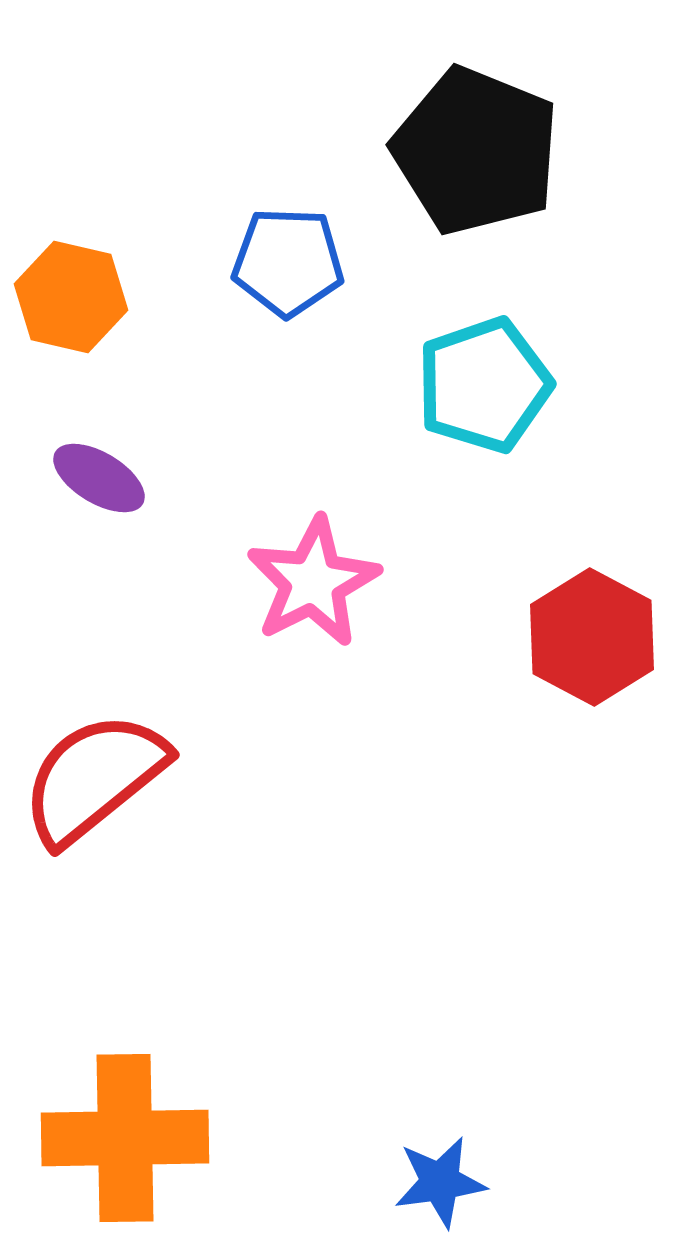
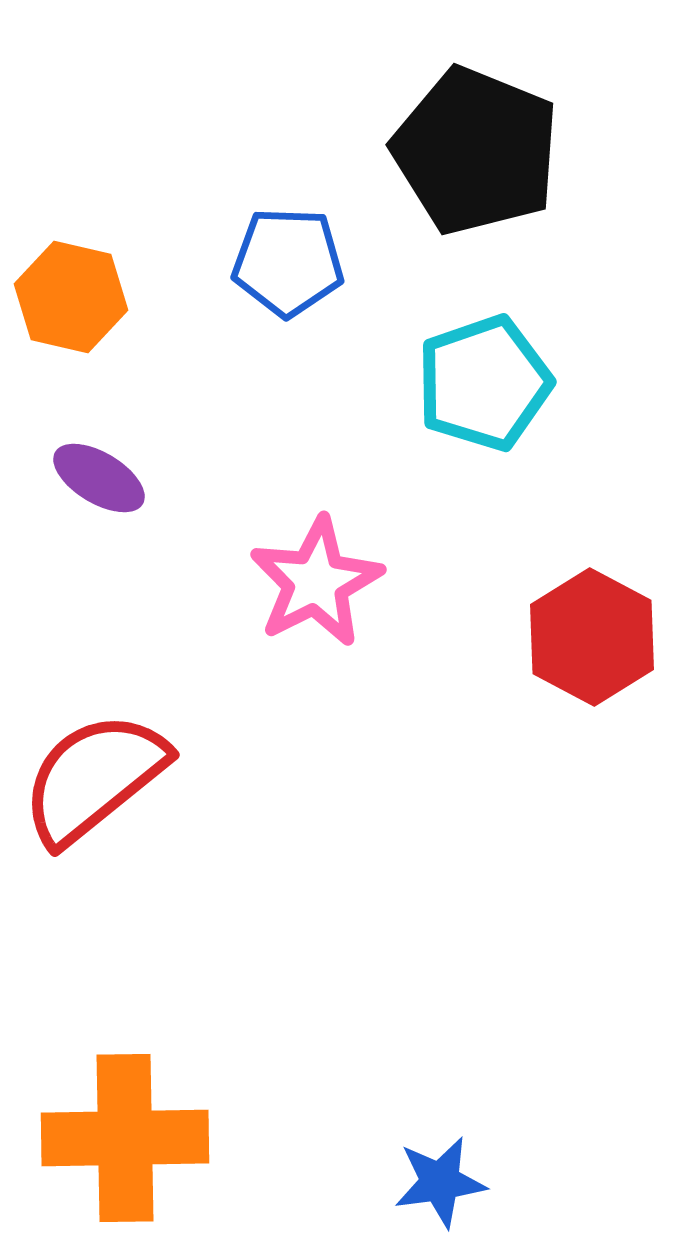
cyan pentagon: moved 2 px up
pink star: moved 3 px right
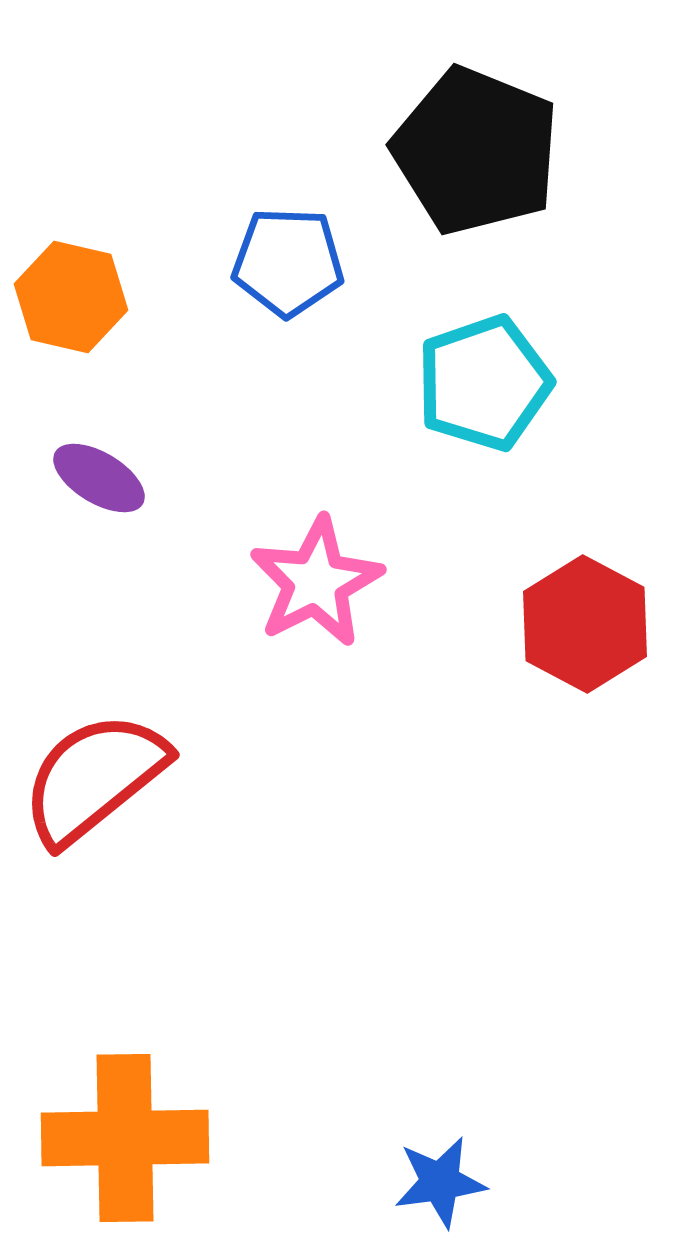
red hexagon: moved 7 px left, 13 px up
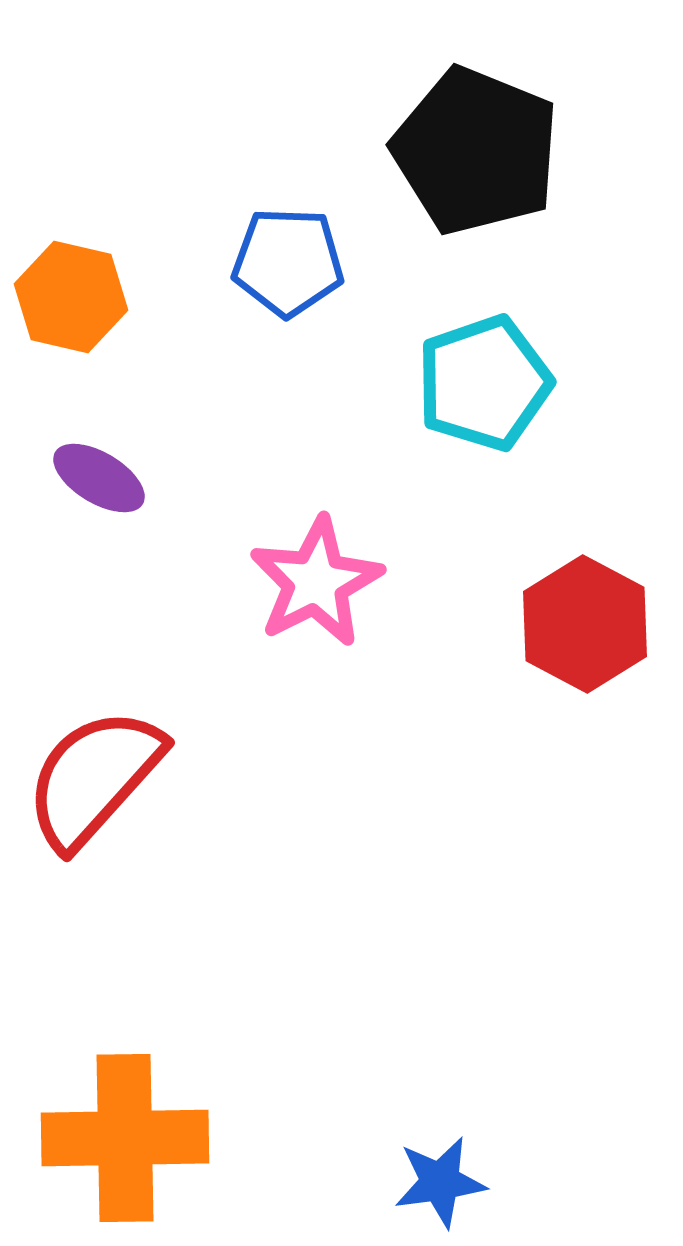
red semicircle: rotated 9 degrees counterclockwise
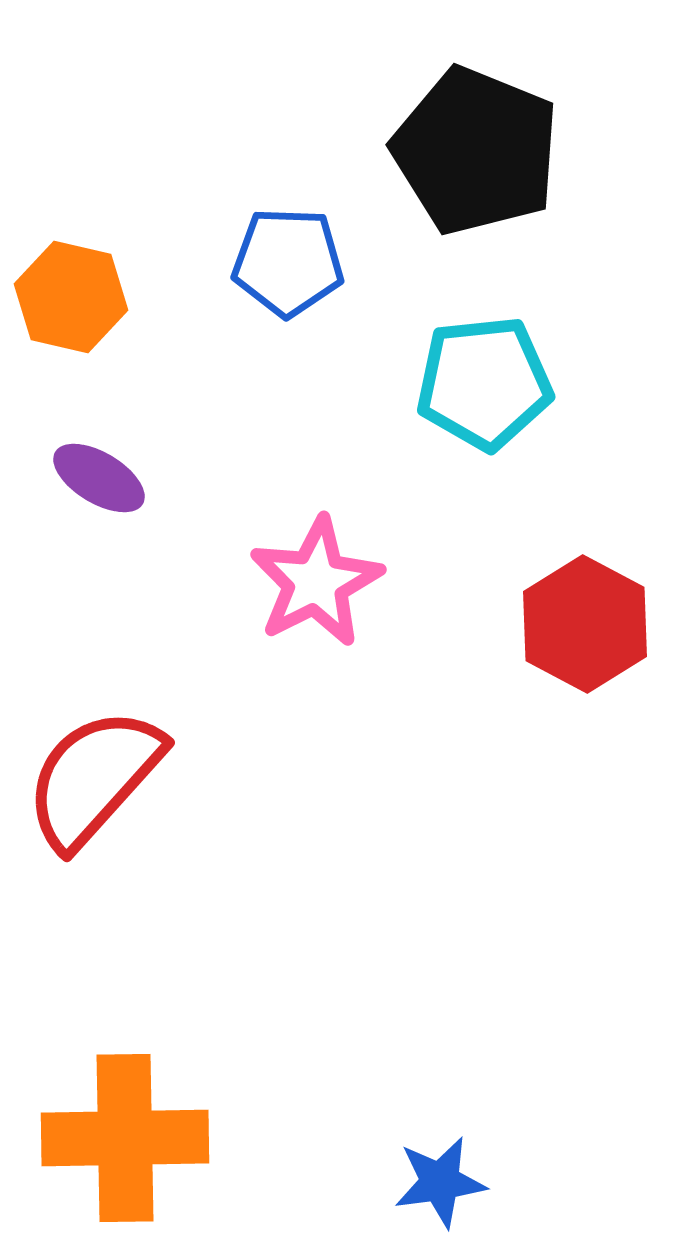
cyan pentagon: rotated 13 degrees clockwise
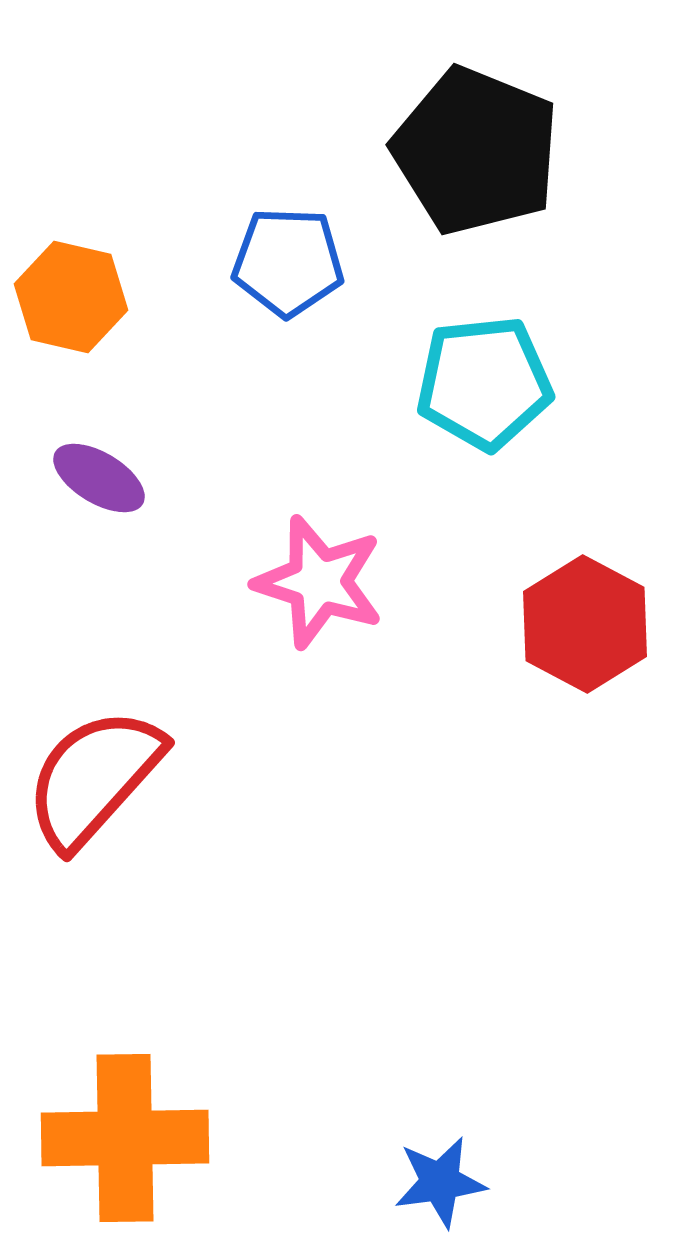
pink star: moved 3 px right; rotated 27 degrees counterclockwise
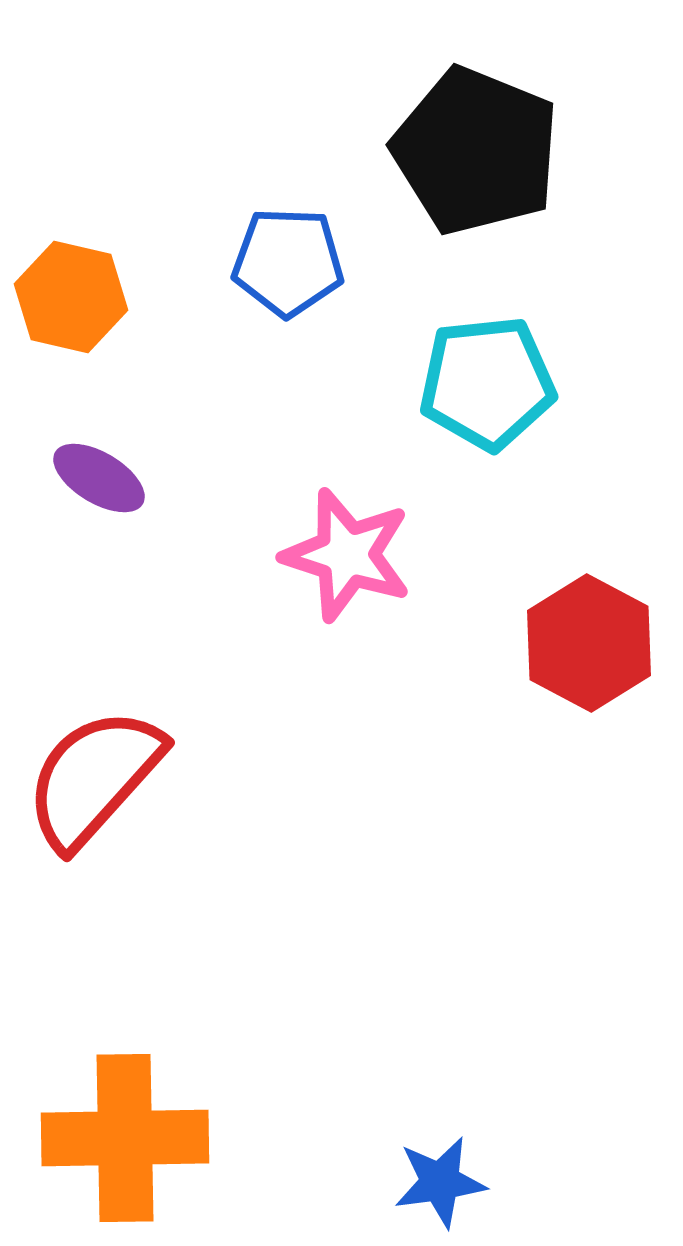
cyan pentagon: moved 3 px right
pink star: moved 28 px right, 27 px up
red hexagon: moved 4 px right, 19 px down
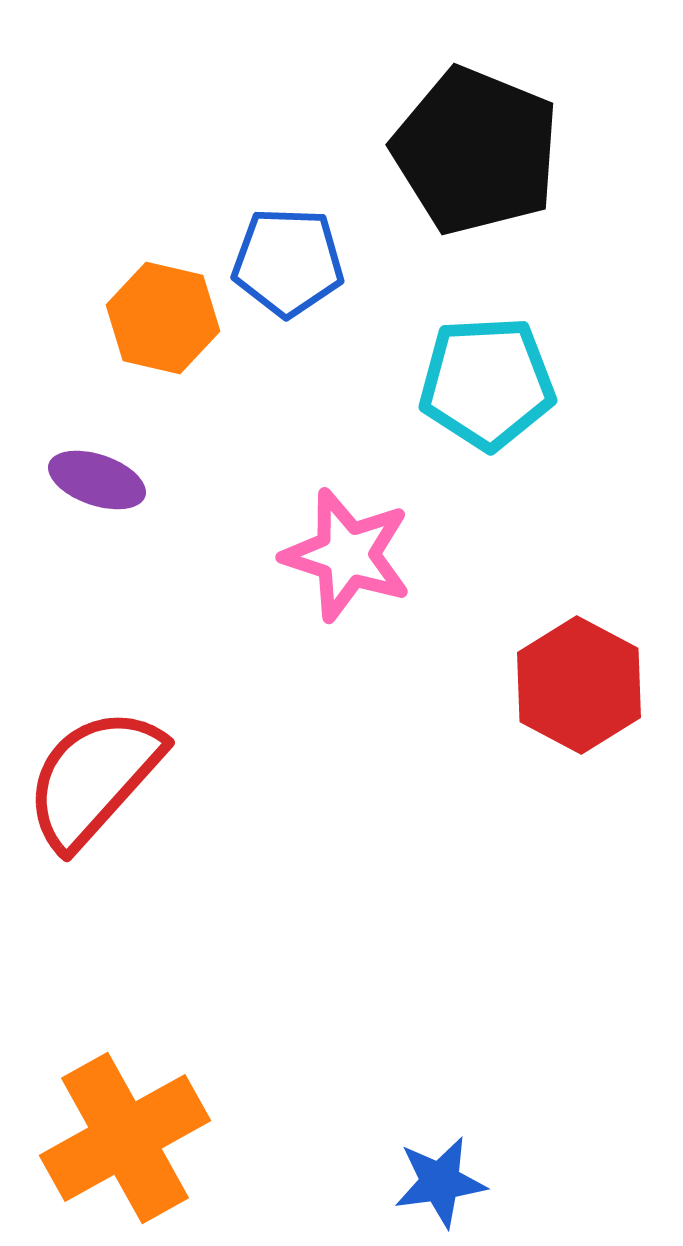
orange hexagon: moved 92 px right, 21 px down
cyan pentagon: rotated 3 degrees clockwise
purple ellipse: moved 2 px left, 2 px down; rotated 12 degrees counterclockwise
red hexagon: moved 10 px left, 42 px down
orange cross: rotated 28 degrees counterclockwise
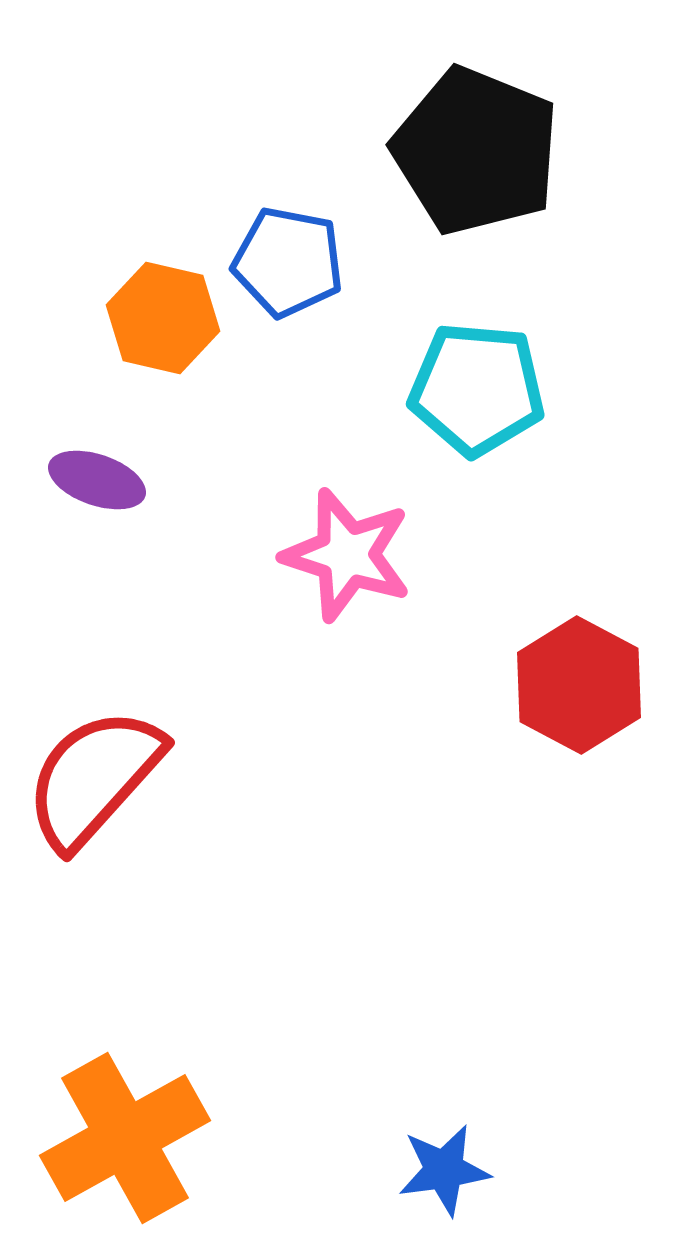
blue pentagon: rotated 9 degrees clockwise
cyan pentagon: moved 10 px left, 6 px down; rotated 8 degrees clockwise
blue star: moved 4 px right, 12 px up
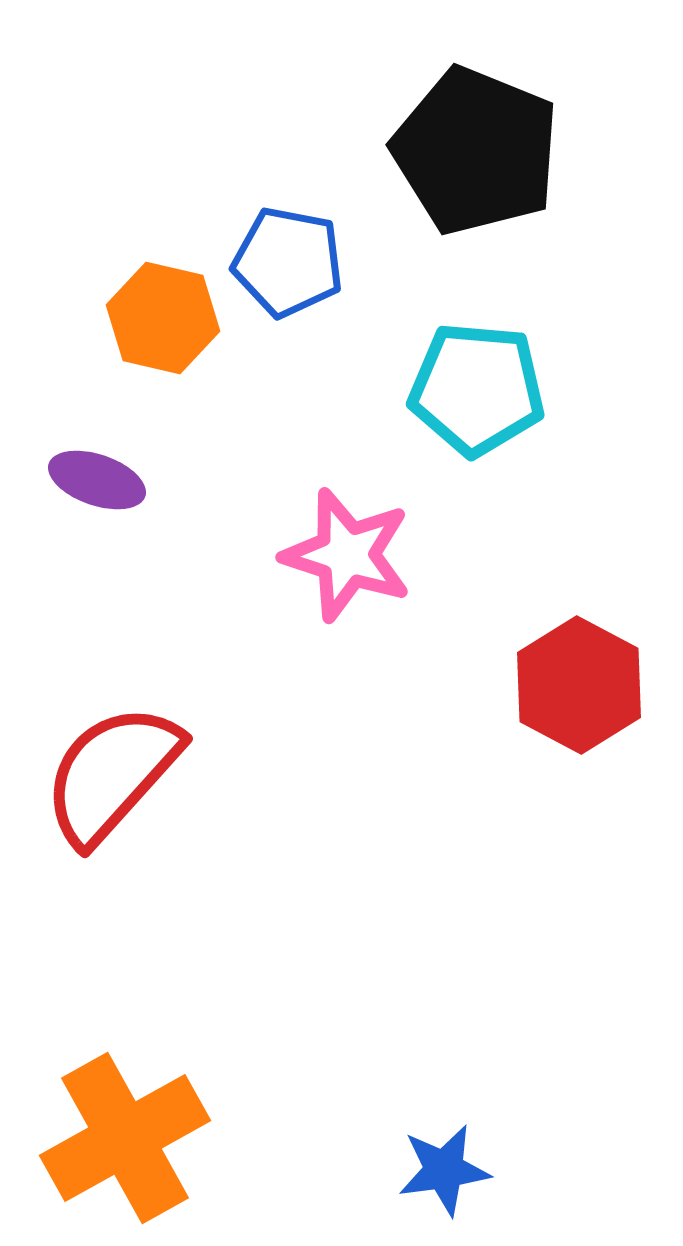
red semicircle: moved 18 px right, 4 px up
